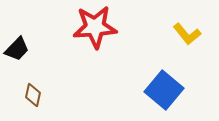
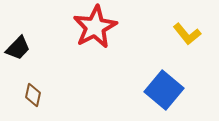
red star: rotated 24 degrees counterclockwise
black trapezoid: moved 1 px right, 1 px up
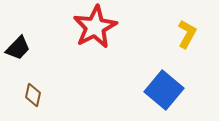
yellow L-shape: rotated 112 degrees counterclockwise
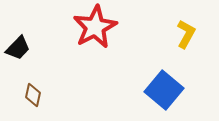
yellow L-shape: moved 1 px left
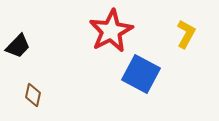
red star: moved 16 px right, 4 px down
black trapezoid: moved 2 px up
blue square: moved 23 px left, 16 px up; rotated 12 degrees counterclockwise
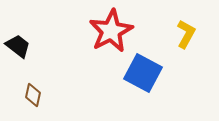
black trapezoid: rotated 96 degrees counterclockwise
blue square: moved 2 px right, 1 px up
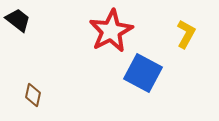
black trapezoid: moved 26 px up
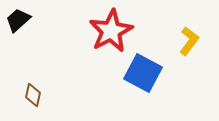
black trapezoid: rotated 80 degrees counterclockwise
yellow L-shape: moved 3 px right, 7 px down; rotated 8 degrees clockwise
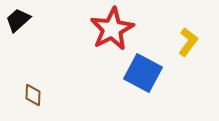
red star: moved 1 px right, 2 px up
yellow L-shape: moved 1 px left, 1 px down
brown diamond: rotated 10 degrees counterclockwise
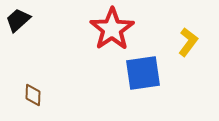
red star: rotated 6 degrees counterclockwise
blue square: rotated 36 degrees counterclockwise
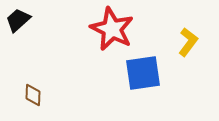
red star: rotated 12 degrees counterclockwise
